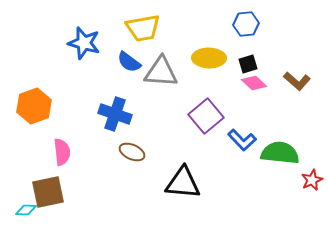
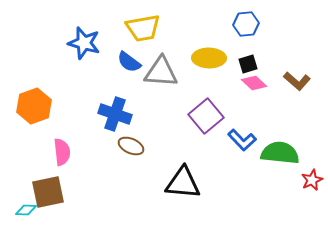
brown ellipse: moved 1 px left, 6 px up
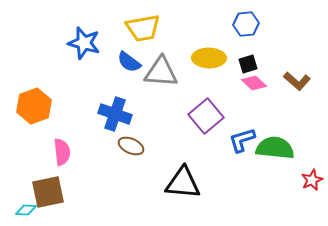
blue L-shape: rotated 116 degrees clockwise
green semicircle: moved 5 px left, 5 px up
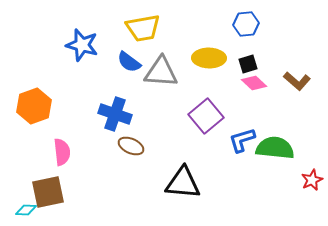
blue star: moved 2 px left, 2 px down
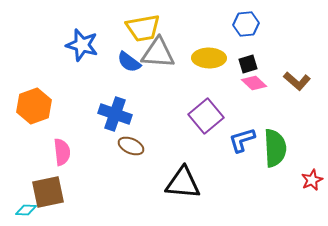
gray triangle: moved 3 px left, 19 px up
green semicircle: rotated 81 degrees clockwise
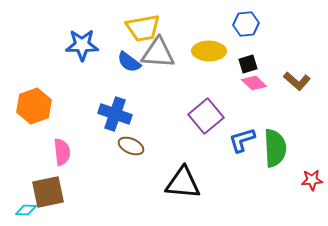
blue star: rotated 16 degrees counterclockwise
yellow ellipse: moved 7 px up
red star: rotated 20 degrees clockwise
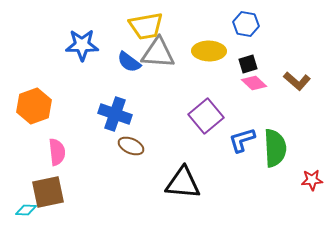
blue hexagon: rotated 15 degrees clockwise
yellow trapezoid: moved 3 px right, 2 px up
pink semicircle: moved 5 px left
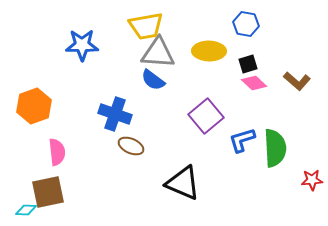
blue semicircle: moved 24 px right, 18 px down
black triangle: rotated 18 degrees clockwise
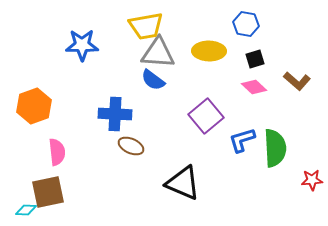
black square: moved 7 px right, 5 px up
pink diamond: moved 4 px down
blue cross: rotated 16 degrees counterclockwise
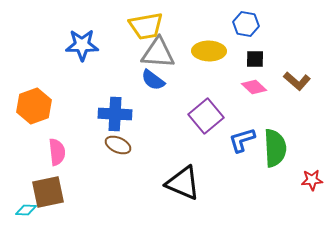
black square: rotated 18 degrees clockwise
brown ellipse: moved 13 px left, 1 px up
